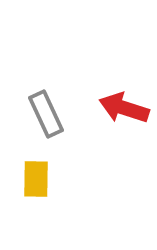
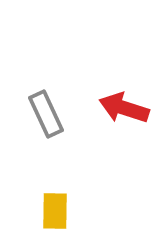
yellow rectangle: moved 19 px right, 32 px down
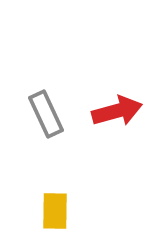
red arrow: moved 7 px left, 3 px down; rotated 147 degrees clockwise
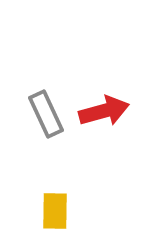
red arrow: moved 13 px left
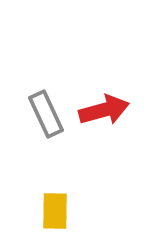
red arrow: moved 1 px up
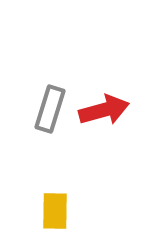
gray rectangle: moved 4 px right, 5 px up; rotated 42 degrees clockwise
